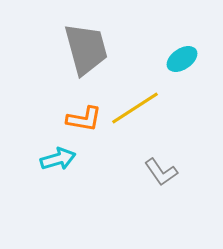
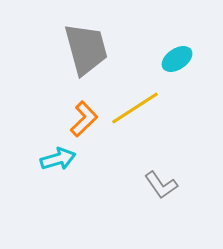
cyan ellipse: moved 5 px left
orange L-shape: rotated 54 degrees counterclockwise
gray L-shape: moved 13 px down
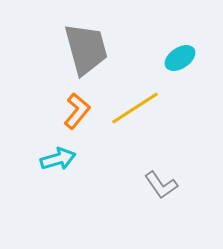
cyan ellipse: moved 3 px right, 1 px up
orange L-shape: moved 7 px left, 8 px up; rotated 6 degrees counterclockwise
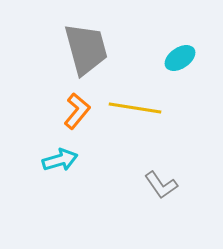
yellow line: rotated 42 degrees clockwise
cyan arrow: moved 2 px right, 1 px down
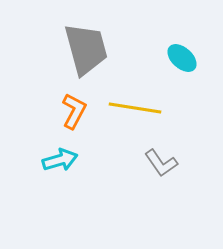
cyan ellipse: moved 2 px right; rotated 76 degrees clockwise
orange L-shape: moved 3 px left; rotated 12 degrees counterclockwise
gray L-shape: moved 22 px up
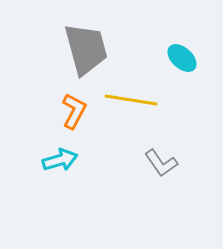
yellow line: moved 4 px left, 8 px up
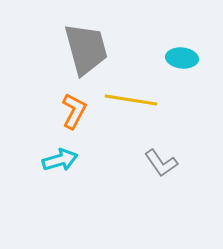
cyan ellipse: rotated 36 degrees counterclockwise
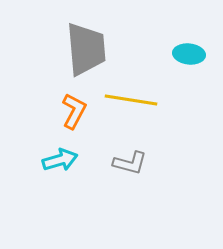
gray trapezoid: rotated 10 degrees clockwise
cyan ellipse: moved 7 px right, 4 px up
gray L-shape: moved 31 px left; rotated 40 degrees counterclockwise
